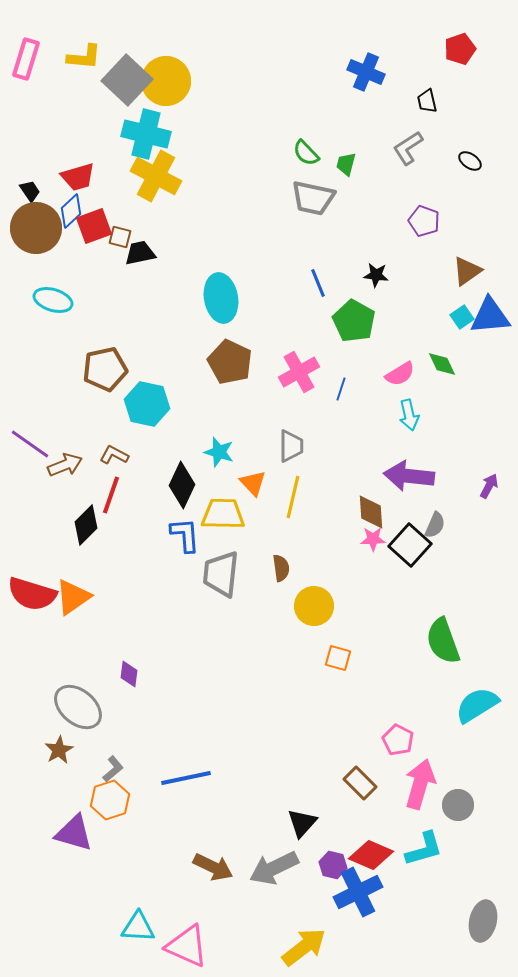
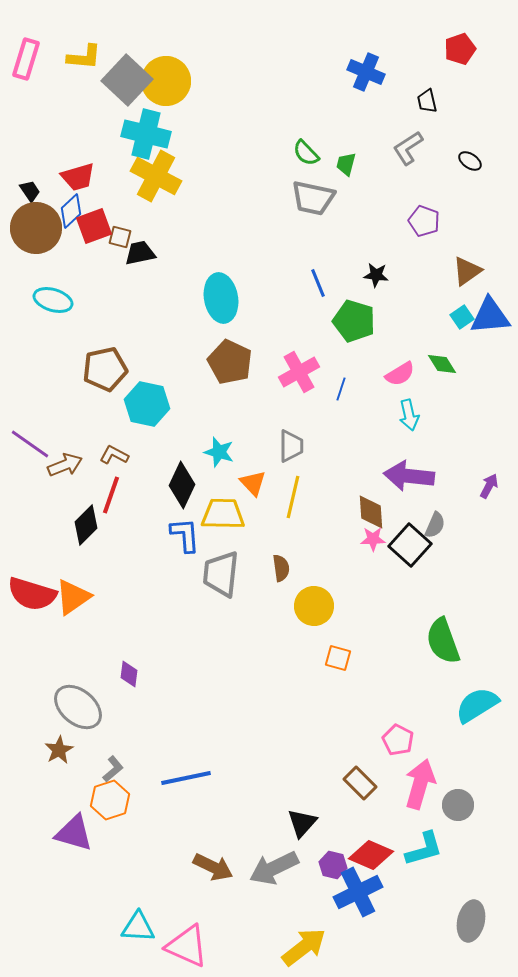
green pentagon at (354, 321): rotated 12 degrees counterclockwise
green diamond at (442, 364): rotated 8 degrees counterclockwise
gray ellipse at (483, 921): moved 12 px left
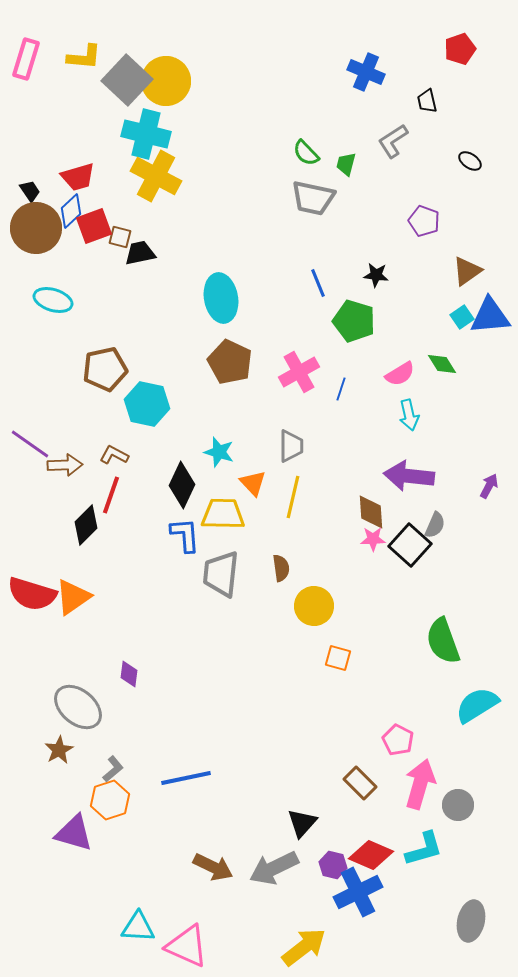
gray L-shape at (408, 148): moved 15 px left, 7 px up
brown arrow at (65, 465): rotated 20 degrees clockwise
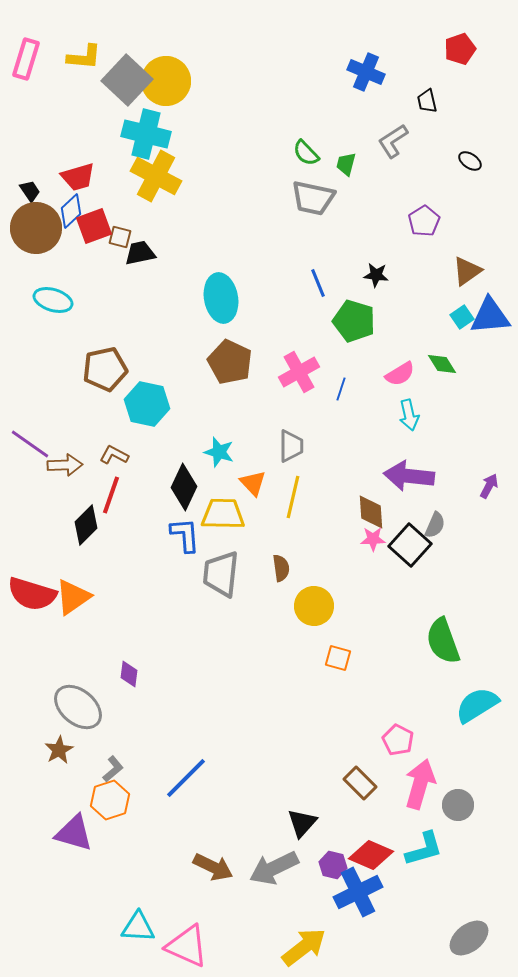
purple pentagon at (424, 221): rotated 20 degrees clockwise
black diamond at (182, 485): moved 2 px right, 2 px down
blue line at (186, 778): rotated 33 degrees counterclockwise
gray ellipse at (471, 921): moved 2 px left, 17 px down; rotated 39 degrees clockwise
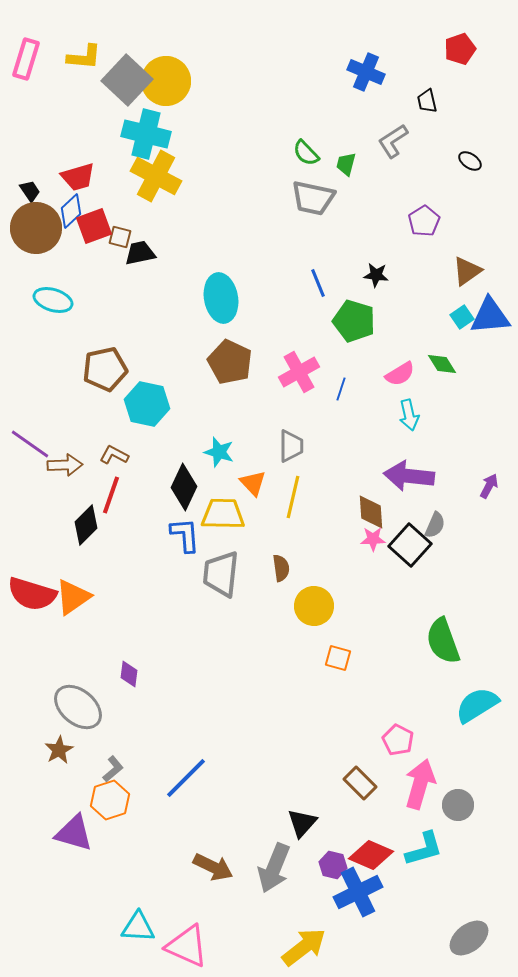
gray arrow at (274, 868): rotated 42 degrees counterclockwise
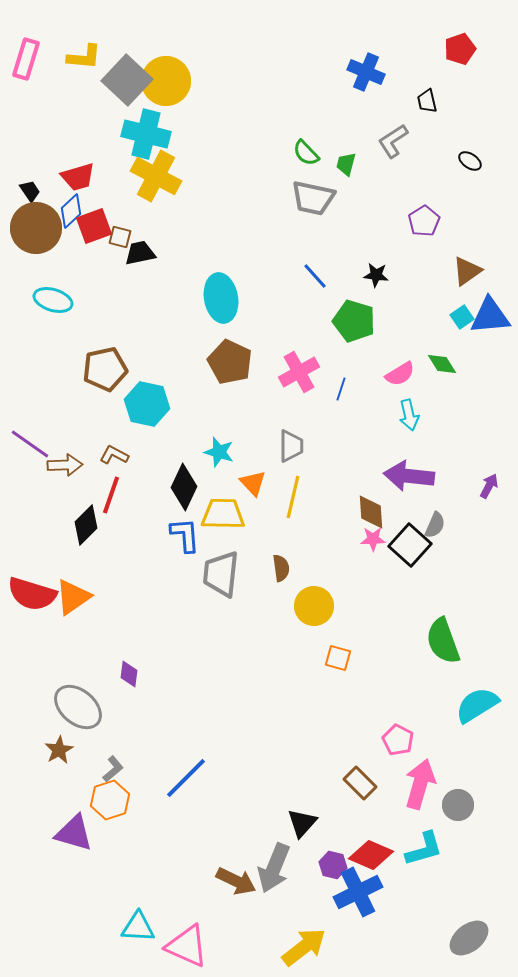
blue line at (318, 283): moved 3 px left, 7 px up; rotated 20 degrees counterclockwise
brown arrow at (213, 867): moved 23 px right, 14 px down
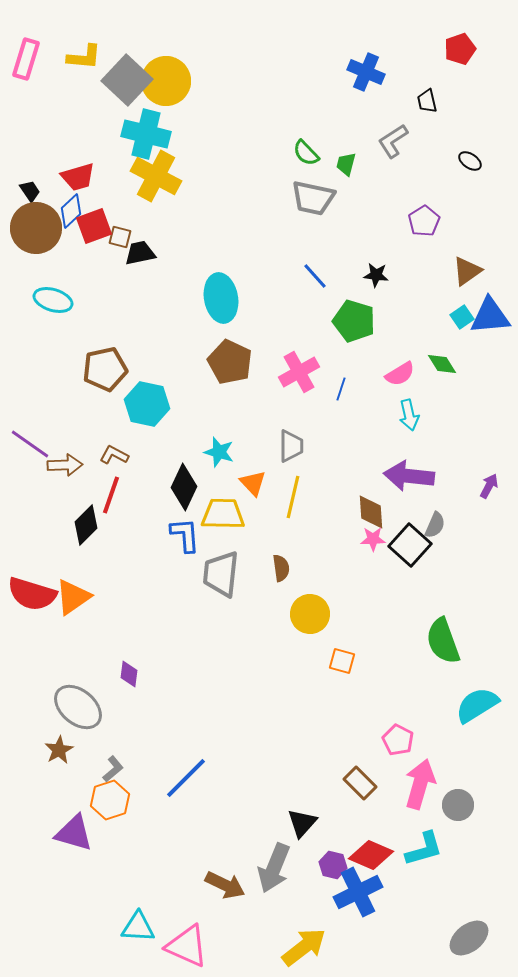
yellow circle at (314, 606): moved 4 px left, 8 px down
orange square at (338, 658): moved 4 px right, 3 px down
brown arrow at (236, 881): moved 11 px left, 4 px down
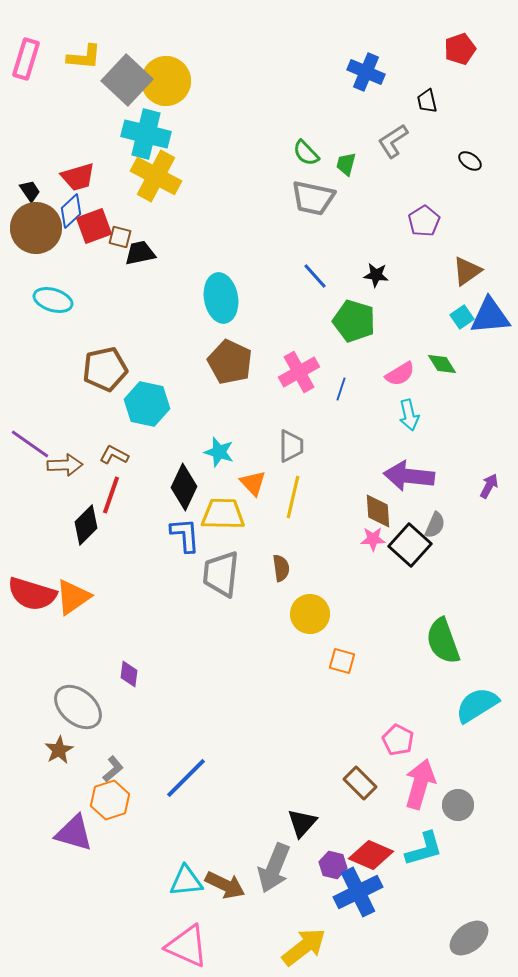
brown diamond at (371, 512): moved 7 px right, 1 px up
cyan triangle at (138, 927): moved 48 px right, 46 px up; rotated 9 degrees counterclockwise
